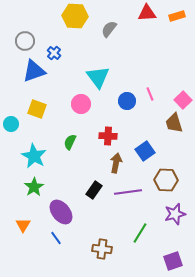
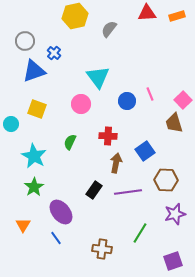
yellow hexagon: rotated 15 degrees counterclockwise
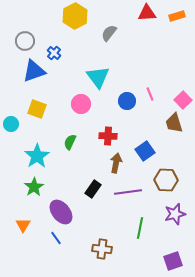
yellow hexagon: rotated 15 degrees counterclockwise
gray semicircle: moved 4 px down
cyan star: moved 3 px right; rotated 10 degrees clockwise
black rectangle: moved 1 px left, 1 px up
green line: moved 5 px up; rotated 20 degrees counterclockwise
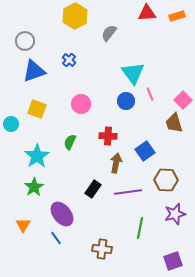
blue cross: moved 15 px right, 7 px down
cyan triangle: moved 35 px right, 4 px up
blue circle: moved 1 px left
purple ellipse: moved 1 px right, 2 px down
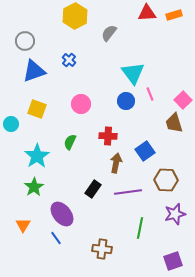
orange rectangle: moved 3 px left, 1 px up
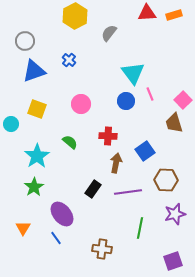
green semicircle: rotated 105 degrees clockwise
orange triangle: moved 3 px down
